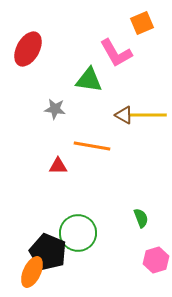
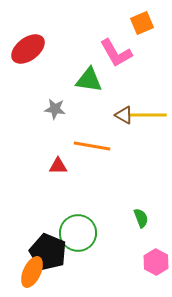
red ellipse: rotated 24 degrees clockwise
pink hexagon: moved 2 px down; rotated 15 degrees counterclockwise
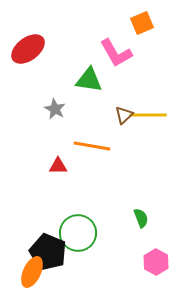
gray star: rotated 20 degrees clockwise
brown triangle: rotated 48 degrees clockwise
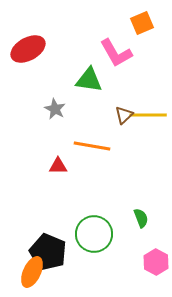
red ellipse: rotated 8 degrees clockwise
green circle: moved 16 px right, 1 px down
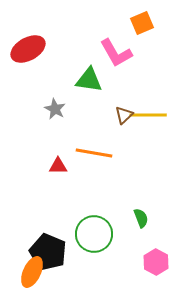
orange line: moved 2 px right, 7 px down
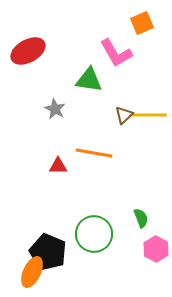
red ellipse: moved 2 px down
pink hexagon: moved 13 px up
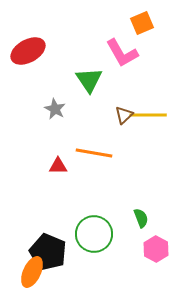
pink L-shape: moved 6 px right
green triangle: rotated 48 degrees clockwise
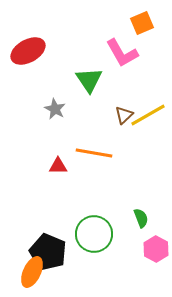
yellow line: rotated 30 degrees counterclockwise
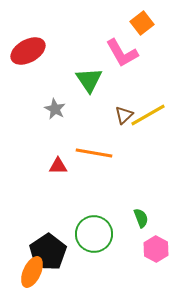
orange square: rotated 15 degrees counterclockwise
black pentagon: rotated 15 degrees clockwise
